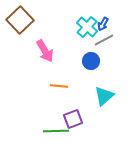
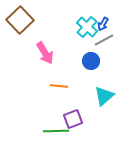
pink arrow: moved 2 px down
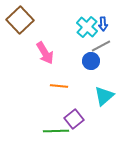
blue arrow: rotated 32 degrees counterclockwise
gray line: moved 3 px left, 6 px down
purple square: moved 1 px right; rotated 18 degrees counterclockwise
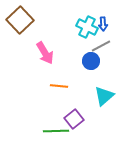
cyan cross: rotated 15 degrees counterclockwise
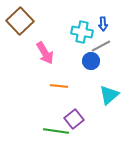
brown square: moved 1 px down
cyan cross: moved 5 px left, 5 px down; rotated 15 degrees counterclockwise
cyan triangle: moved 5 px right, 1 px up
green line: rotated 10 degrees clockwise
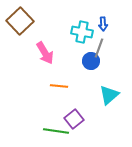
gray line: moved 2 px left, 2 px down; rotated 42 degrees counterclockwise
